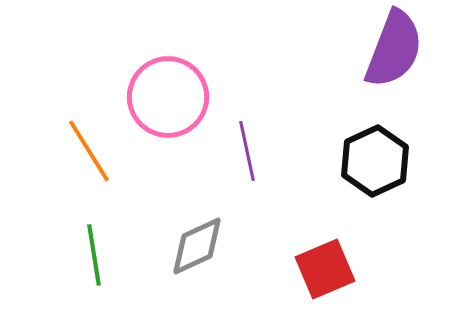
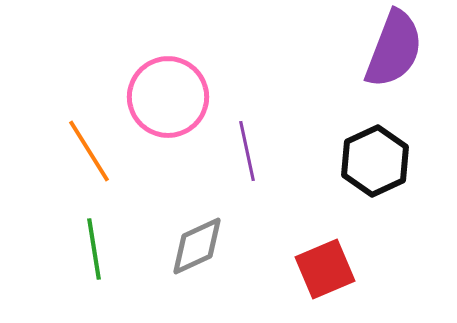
green line: moved 6 px up
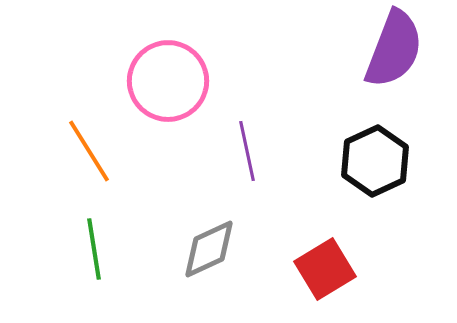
pink circle: moved 16 px up
gray diamond: moved 12 px right, 3 px down
red square: rotated 8 degrees counterclockwise
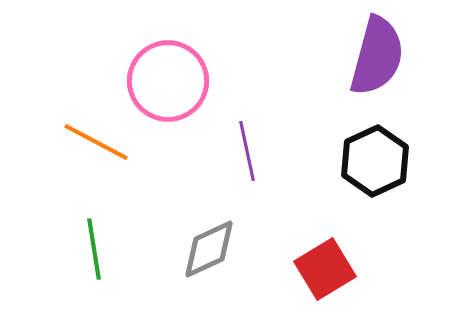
purple semicircle: moved 17 px left, 7 px down; rotated 6 degrees counterclockwise
orange line: moved 7 px right, 9 px up; rotated 30 degrees counterclockwise
